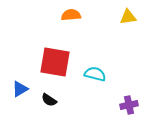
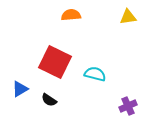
red square: rotated 16 degrees clockwise
purple cross: moved 1 px left, 1 px down; rotated 12 degrees counterclockwise
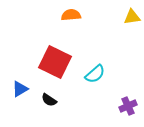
yellow triangle: moved 4 px right
cyan semicircle: rotated 125 degrees clockwise
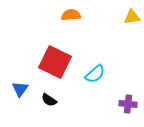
blue triangle: rotated 24 degrees counterclockwise
purple cross: moved 2 px up; rotated 30 degrees clockwise
